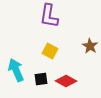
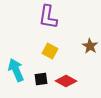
purple L-shape: moved 1 px left, 1 px down
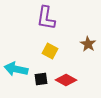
purple L-shape: moved 2 px left, 1 px down
brown star: moved 2 px left, 2 px up
cyan arrow: moved 1 px up; rotated 55 degrees counterclockwise
red diamond: moved 1 px up
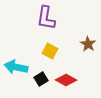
cyan arrow: moved 2 px up
black square: rotated 24 degrees counterclockwise
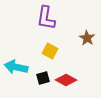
brown star: moved 1 px left, 6 px up
black square: moved 2 px right, 1 px up; rotated 16 degrees clockwise
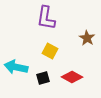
red diamond: moved 6 px right, 3 px up
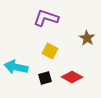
purple L-shape: rotated 100 degrees clockwise
black square: moved 2 px right
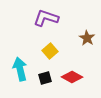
yellow square: rotated 21 degrees clockwise
cyan arrow: moved 4 px right, 2 px down; rotated 65 degrees clockwise
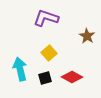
brown star: moved 2 px up
yellow square: moved 1 px left, 2 px down
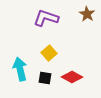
brown star: moved 22 px up
black square: rotated 24 degrees clockwise
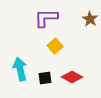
brown star: moved 3 px right, 5 px down
purple L-shape: rotated 20 degrees counterclockwise
yellow square: moved 6 px right, 7 px up
black square: rotated 16 degrees counterclockwise
